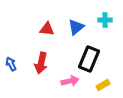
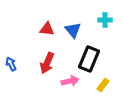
blue triangle: moved 3 px left, 3 px down; rotated 30 degrees counterclockwise
red arrow: moved 6 px right; rotated 10 degrees clockwise
yellow rectangle: rotated 24 degrees counterclockwise
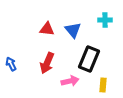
yellow rectangle: rotated 32 degrees counterclockwise
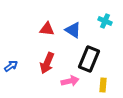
cyan cross: moved 1 px down; rotated 24 degrees clockwise
blue triangle: rotated 18 degrees counterclockwise
blue arrow: moved 2 px down; rotated 80 degrees clockwise
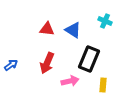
blue arrow: moved 1 px up
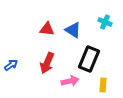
cyan cross: moved 1 px down
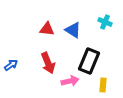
black rectangle: moved 2 px down
red arrow: moved 1 px right; rotated 45 degrees counterclockwise
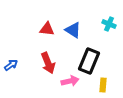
cyan cross: moved 4 px right, 2 px down
